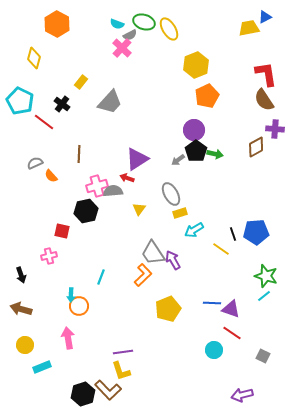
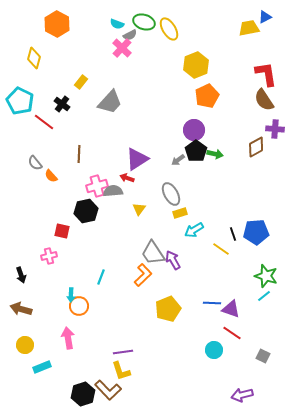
gray semicircle at (35, 163): rotated 105 degrees counterclockwise
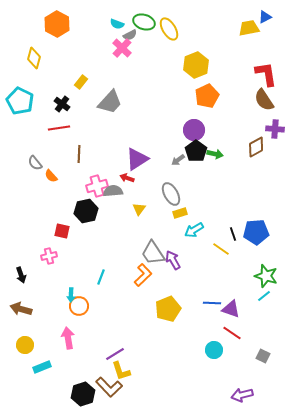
red line at (44, 122): moved 15 px right, 6 px down; rotated 45 degrees counterclockwise
purple line at (123, 352): moved 8 px left, 2 px down; rotated 24 degrees counterclockwise
brown L-shape at (108, 390): moved 1 px right, 3 px up
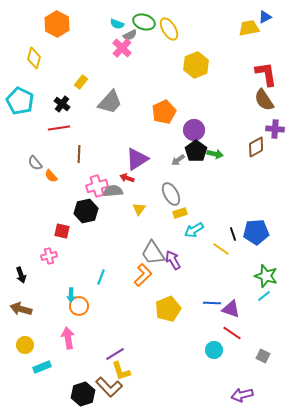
orange pentagon at (207, 96): moved 43 px left, 16 px down
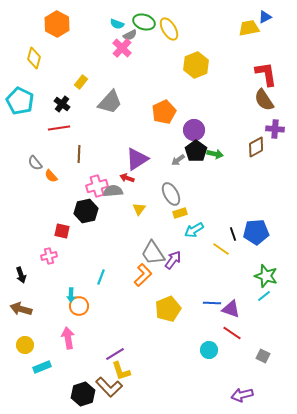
purple arrow at (173, 260): rotated 66 degrees clockwise
cyan circle at (214, 350): moved 5 px left
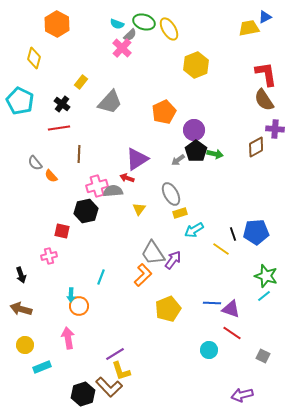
gray semicircle at (130, 35): rotated 16 degrees counterclockwise
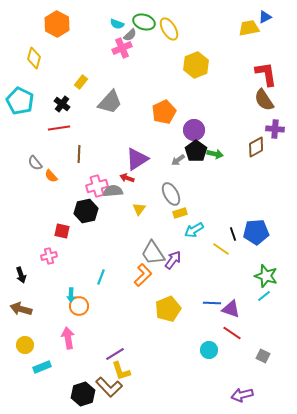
pink cross at (122, 48): rotated 24 degrees clockwise
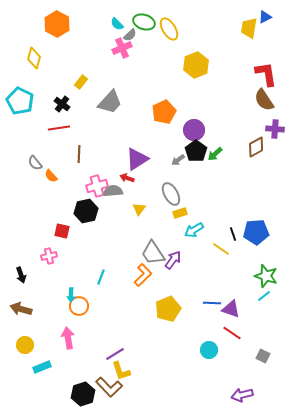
cyan semicircle at (117, 24): rotated 24 degrees clockwise
yellow trapezoid at (249, 28): rotated 70 degrees counterclockwise
green arrow at (215, 154): rotated 126 degrees clockwise
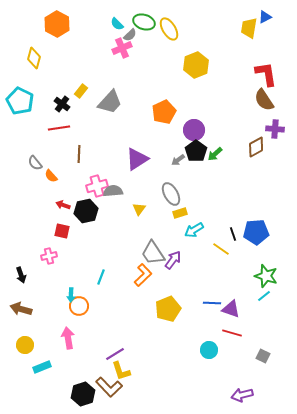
yellow rectangle at (81, 82): moved 9 px down
red arrow at (127, 178): moved 64 px left, 27 px down
red line at (232, 333): rotated 18 degrees counterclockwise
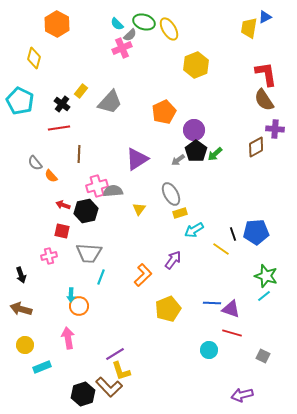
gray trapezoid at (153, 253): moved 64 px left; rotated 52 degrees counterclockwise
